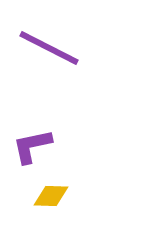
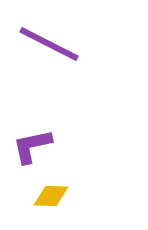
purple line: moved 4 px up
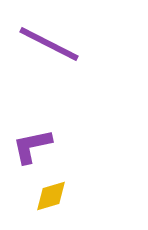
yellow diamond: rotated 18 degrees counterclockwise
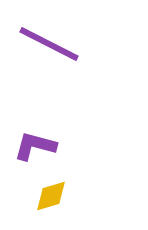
purple L-shape: moved 3 px right; rotated 27 degrees clockwise
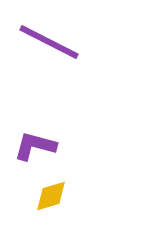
purple line: moved 2 px up
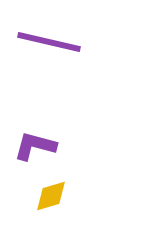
purple line: rotated 14 degrees counterclockwise
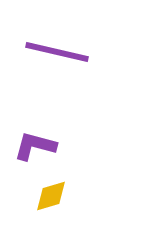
purple line: moved 8 px right, 10 px down
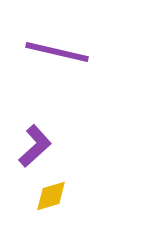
purple L-shape: rotated 123 degrees clockwise
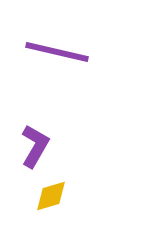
purple L-shape: rotated 18 degrees counterclockwise
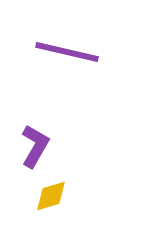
purple line: moved 10 px right
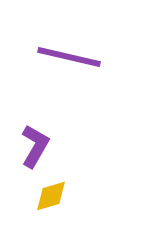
purple line: moved 2 px right, 5 px down
